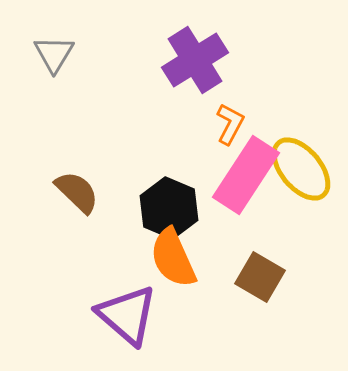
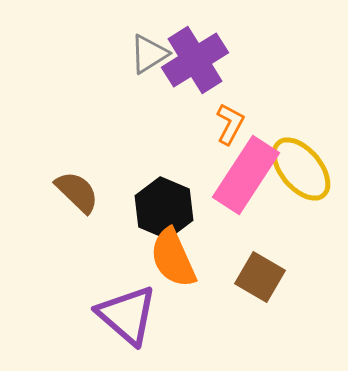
gray triangle: moved 95 px right; rotated 27 degrees clockwise
black hexagon: moved 5 px left
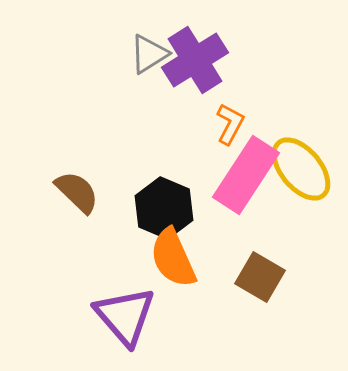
purple triangle: moved 2 px left, 1 px down; rotated 8 degrees clockwise
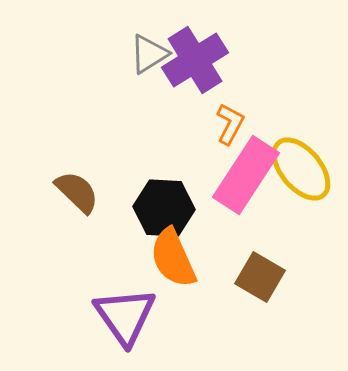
black hexagon: rotated 20 degrees counterclockwise
purple triangle: rotated 6 degrees clockwise
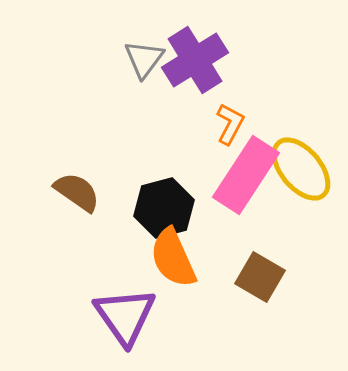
gray triangle: moved 5 px left, 5 px down; rotated 21 degrees counterclockwise
brown semicircle: rotated 9 degrees counterclockwise
black hexagon: rotated 18 degrees counterclockwise
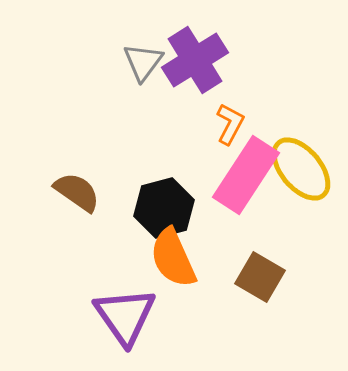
gray triangle: moved 1 px left, 3 px down
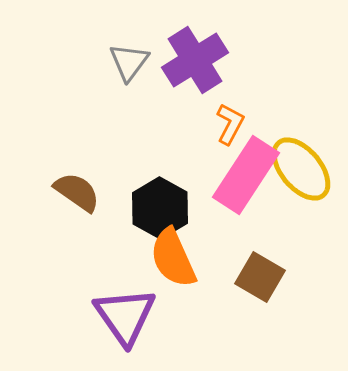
gray triangle: moved 14 px left
black hexagon: moved 4 px left; rotated 16 degrees counterclockwise
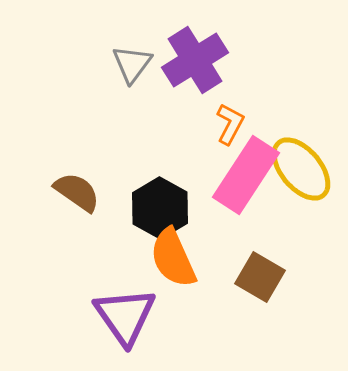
gray triangle: moved 3 px right, 2 px down
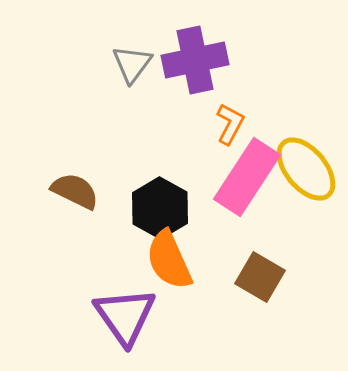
purple cross: rotated 20 degrees clockwise
yellow ellipse: moved 5 px right
pink rectangle: moved 1 px right, 2 px down
brown semicircle: moved 2 px left, 1 px up; rotated 9 degrees counterclockwise
orange semicircle: moved 4 px left, 2 px down
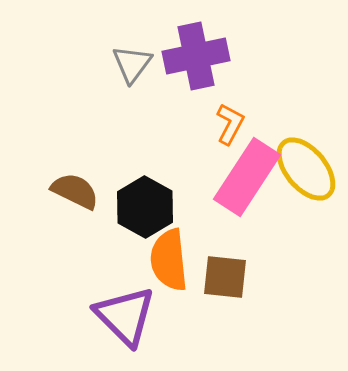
purple cross: moved 1 px right, 4 px up
black hexagon: moved 15 px left, 1 px up
orange semicircle: rotated 18 degrees clockwise
brown square: moved 35 px left; rotated 24 degrees counterclockwise
purple triangle: rotated 10 degrees counterclockwise
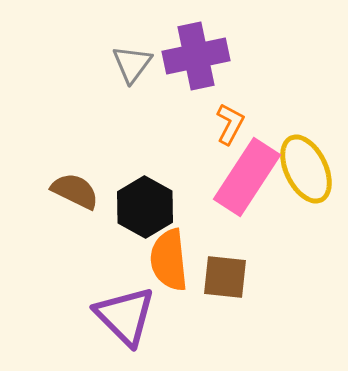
yellow ellipse: rotated 14 degrees clockwise
